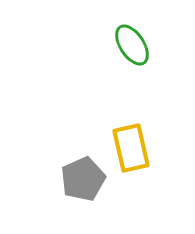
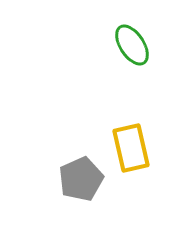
gray pentagon: moved 2 px left
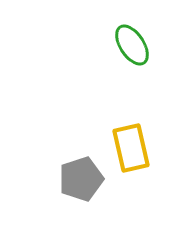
gray pentagon: rotated 6 degrees clockwise
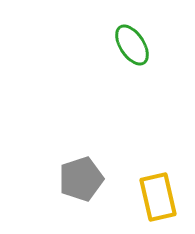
yellow rectangle: moved 27 px right, 49 px down
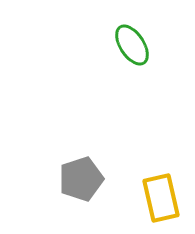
yellow rectangle: moved 3 px right, 1 px down
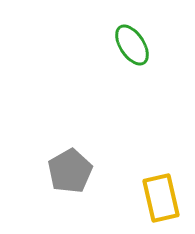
gray pentagon: moved 11 px left, 8 px up; rotated 12 degrees counterclockwise
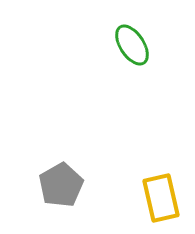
gray pentagon: moved 9 px left, 14 px down
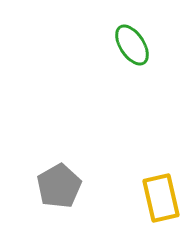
gray pentagon: moved 2 px left, 1 px down
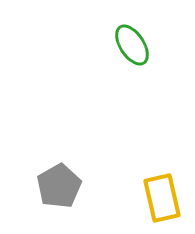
yellow rectangle: moved 1 px right
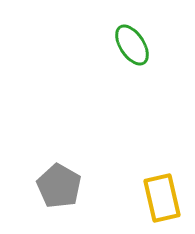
gray pentagon: rotated 12 degrees counterclockwise
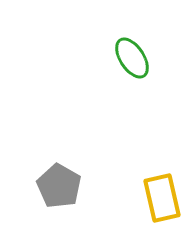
green ellipse: moved 13 px down
